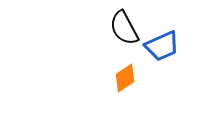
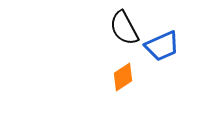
orange diamond: moved 2 px left, 1 px up
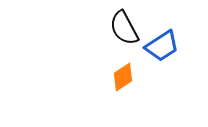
blue trapezoid: rotated 9 degrees counterclockwise
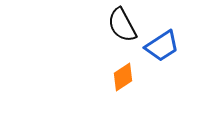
black semicircle: moved 2 px left, 3 px up
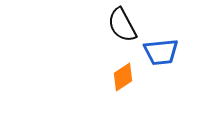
blue trapezoid: moved 1 px left, 6 px down; rotated 27 degrees clockwise
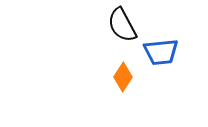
orange diamond: rotated 24 degrees counterclockwise
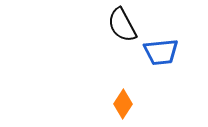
orange diamond: moved 27 px down
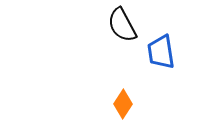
blue trapezoid: rotated 87 degrees clockwise
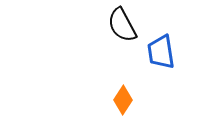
orange diamond: moved 4 px up
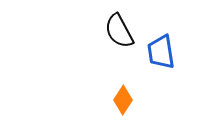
black semicircle: moved 3 px left, 6 px down
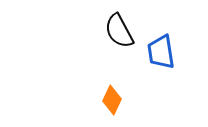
orange diamond: moved 11 px left; rotated 8 degrees counterclockwise
